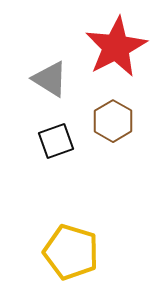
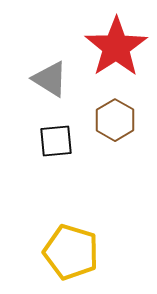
red star: rotated 6 degrees counterclockwise
brown hexagon: moved 2 px right, 1 px up
black square: rotated 15 degrees clockwise
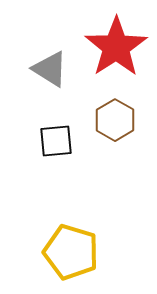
gray triangle: moved 10 px up
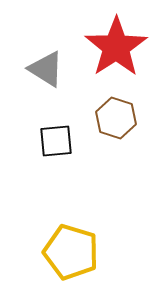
gray triangle: moved 4 px left
brown hexagon: moved 1 px right, 2 px up; rotated 12 degrees counterclockwise
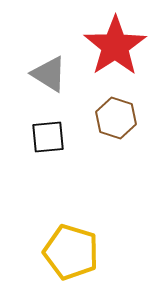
red star: moved 1 px left, 1 px up
gray triangle: moved 3 px right, 5 px down
black square: moved 8 px left, 4 px up
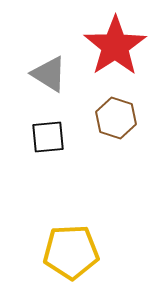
yellow pentagon: rotated 20 degrees counterclockwise
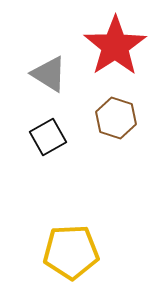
black square: rotated 24 degrees counterclockwise
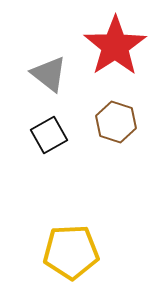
gray triangle: rotated 6 degrees clockwise
brown hexagon: moved 4 px down
black square: moved 1 px right, 2 px up
